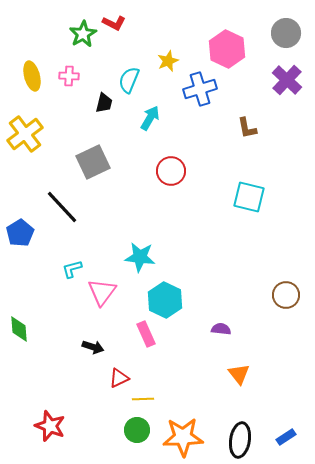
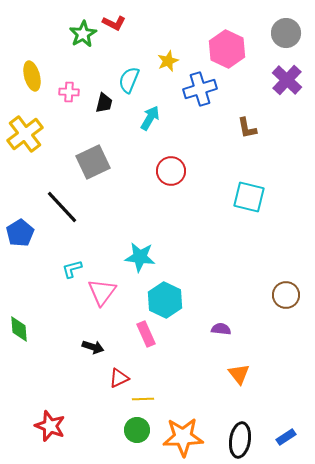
pink cross: moved 16 px down
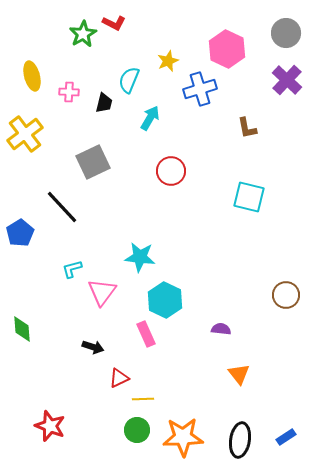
green diamond: moved 3 px right
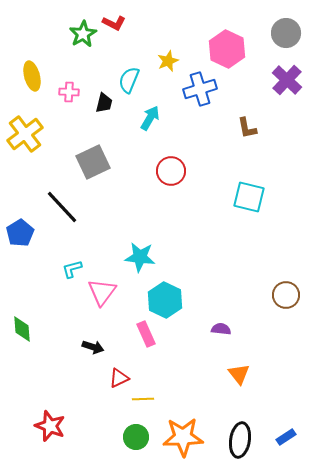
green circle: moved 1 px left, 7 px down
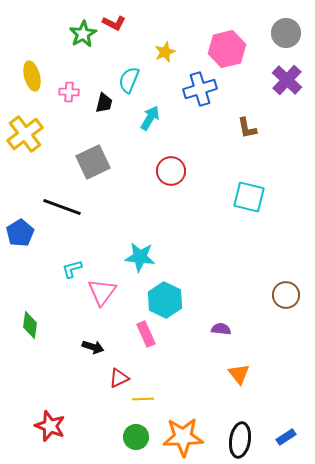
pink hexagon: rotated 21 degrees clockwise
yellow star: moved 3 px left, 9 px up
black line: rotated 27 degrees counterclockwise
green diamond: moved 8 px right, 4 px up; rotated 12 degrees clockwise
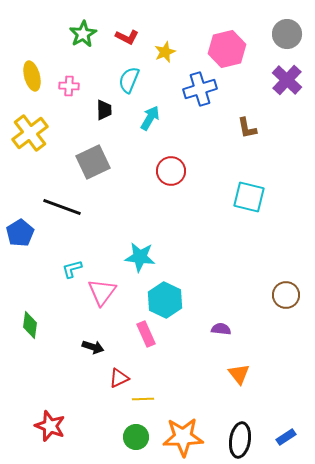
red L-shape: moved 13 px right, 14 px down
gray circle: moved 1 px right, 1 px down
pink cross: moved 6 px up
black trapezoid: moved 7 px down; rotated 15 degrees counterclockwise
yellow cross: moved 5 px right, 1 px up
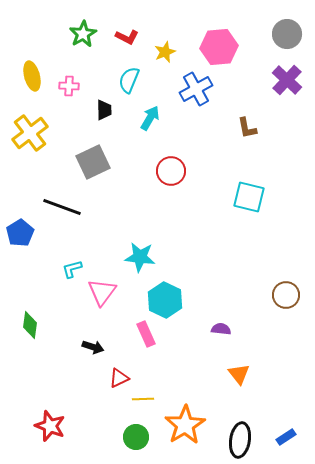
pink hexagon: moved 8 px left, 2 px up; rotated 9 degrees clockwise
blue cross: moved 4 px left; rotated 12 degrees counterclockwise
orange star: moved 2 px right, 12 px up; rotated 30 degrees counterclockwise
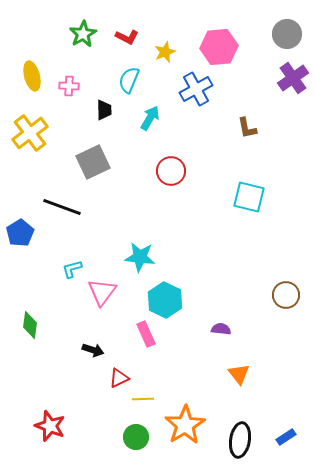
purple cross: moved 6 px right, 2 px up; rotated 12 degrees clockwise
black arrow: moved 3 px down
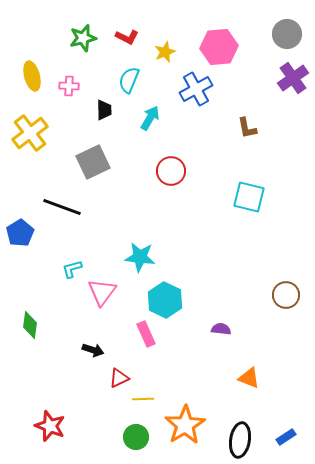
green star: moved 4 px down; rotated 16 degrees clockwise
orange triangle: moved 10 px right, 4 px down; rotated 30 degrees counterclockwise
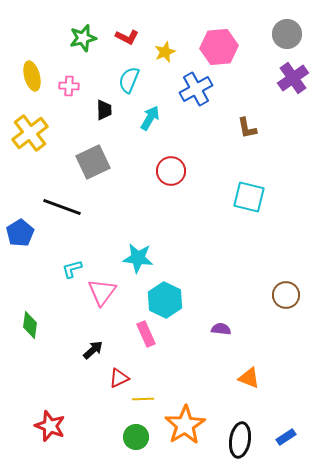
cyan star: moved 2 px left, 1 px down
black arrow: rotated 60 degrees counterclockwise
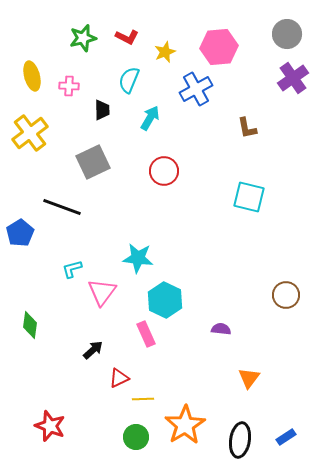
black trapezoid: moved 2 px left
red circle: moved 7 px left
orange triangle: rotated 45 degrees clockwise
